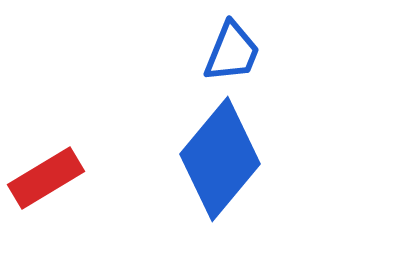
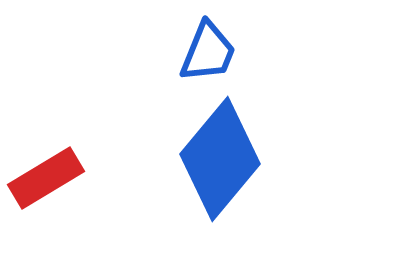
blue trapezoid: moved 24 px left
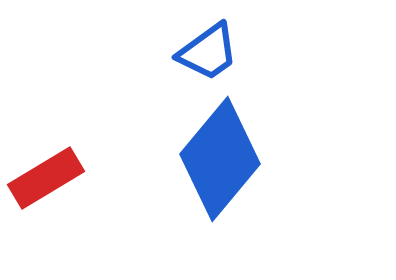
blue trapezoid: rotated 32 degrees clockwise
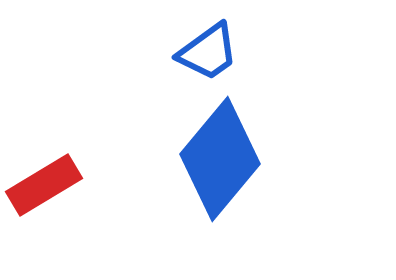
red rectangle: moved 2 px left, 7 px down
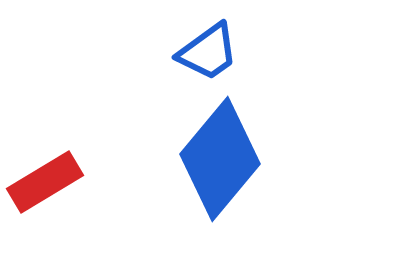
red rectangle: moved 1 px right, 3 px up
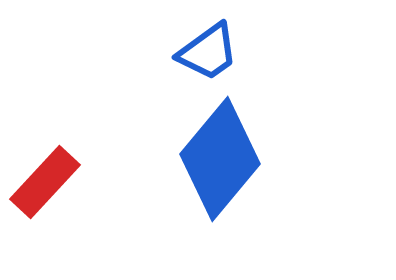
red rectangle: rotated 16 degrees counterclockwise
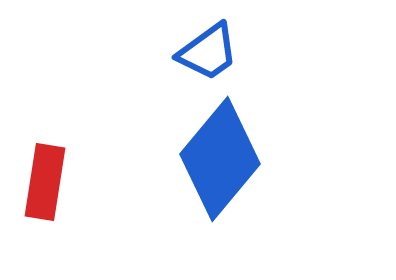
red rectangle: rotated 34 degrees counterclockwise
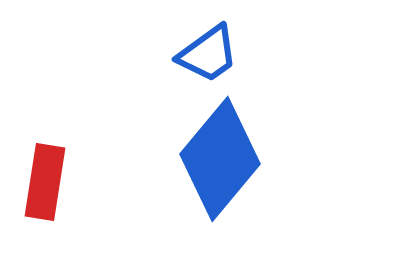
blue trapezoid: moved 2 px down
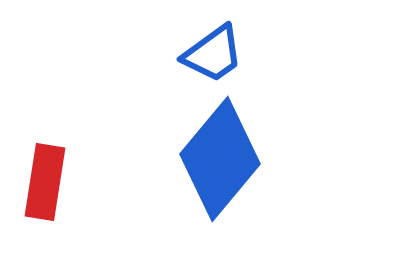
blue trapezoid: moved 5 px right
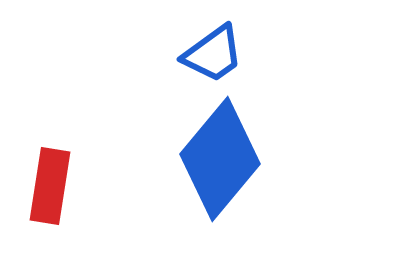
red rectangle: moved 5 px right, 4 px down
